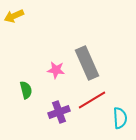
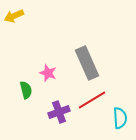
pink star: moved 8 px left, 3 px down; rotated 12 degrees clockwise
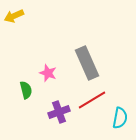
cyan semicircle: rotated 15 degrees clockwise
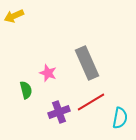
red line: moved 1 px left, 2 px down
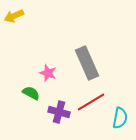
green semicircle: moved 5 px right, 3 px down; rotated 48 degrees counterclockwise
purple cross: rotated 35 degrees clockwise
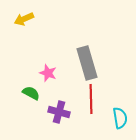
yellow arrow: moved 10 px right, 3 px down
gray rectangle: rotated 8 degrees clockwise
red line: moved 3 px up; rotated 60 degrees counterclockwise
cyan semicircle: rotated 20 degrees counterclockwise
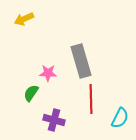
gray rectangle: moved 6 px left, 2 px up
pink star: rotated 18 degrees counterclockwise
green semicircle: rotated 84 degrees counterclockwise
purple cross: moved 5 px left, 8 px down
cyan semicircle: rotated 35 degrees clockwise
